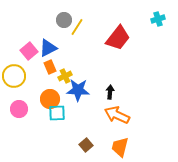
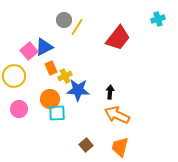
blue triangle: moved 4 px left, 1 px up
orange rectangle: moved 1 px right, 1 px down
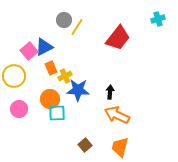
brown square: moved 1 px left
